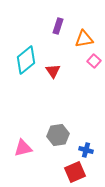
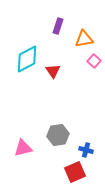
cyan diamond: moved 1 px right, 1 px up; rotated 12 degrees clockwise
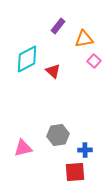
purple rectangle: rotated 21 degrees clockwise
red triangle: rotated 14 degrees counterclockwise
blue cross: moved 1 px left; rotated 16 degrees counterclockwise
red square: rotated 20 degrees clockwise
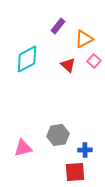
orange triangle: rotated 18 degrees counterclockwise
red triangle: moved 15 px right, 6 px up
